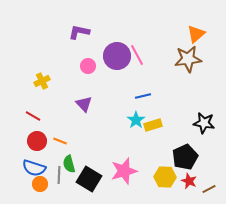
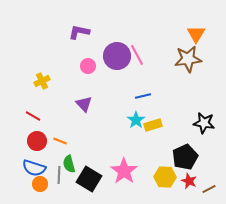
orange triangle: rotated 18 degrees counterclockwise
pink star: rotated 20 degrees counterclockwise
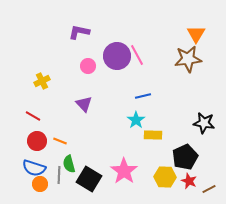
yellow rectangle: moved 10 px down; rotated 18 degrees clockwise
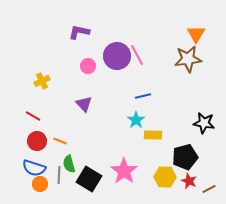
black pentagon: rotated 10 degrees clockwise
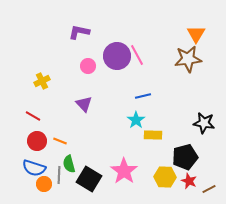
orange circle: moved 4 px right
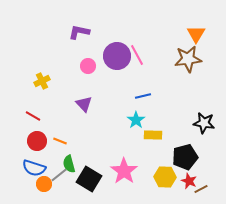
gray line: rotated 48 degrees clockwise
brown line: moved 8 px left
